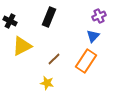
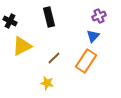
black rectangle: rotated 36 degrees counterclockwise
brown line: moved 1 px up
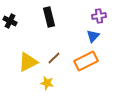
purple cross: rotated 16 degrees clockwise
yellow triangle: moved 6 px right, 16 px down
orange rectangle: rotated 30 degrees clockwise
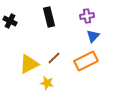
purple cross: moved 12 px left
yellow triangle: moved 1 px right, 2 px down
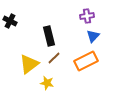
black rectangle: moved 19 px down
yellow triangle: rotated 10 degrees counterclockwise
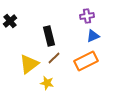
black cross: rotated 24 degrees clockwise
blue triangle: rotated 24 degrees clockwise
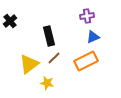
blue triangle: moved 1 px down
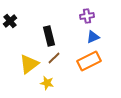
orange rectangle: moved 3 px right
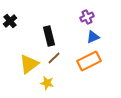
purple cross: moved 1 px down; rotated 16 degrees counterclockwise
